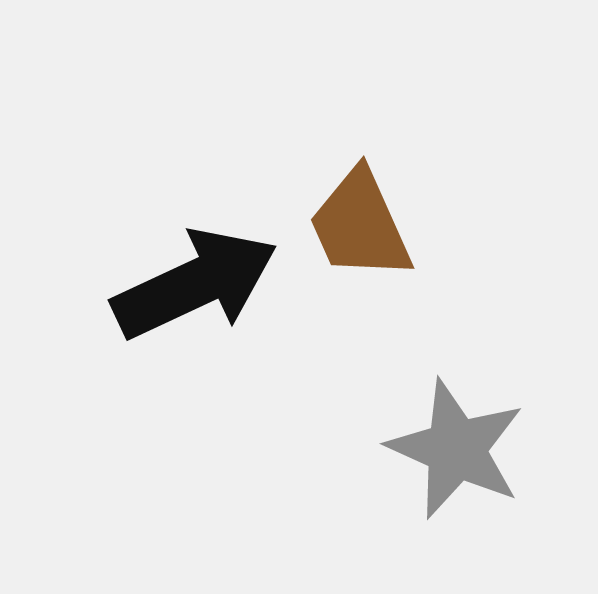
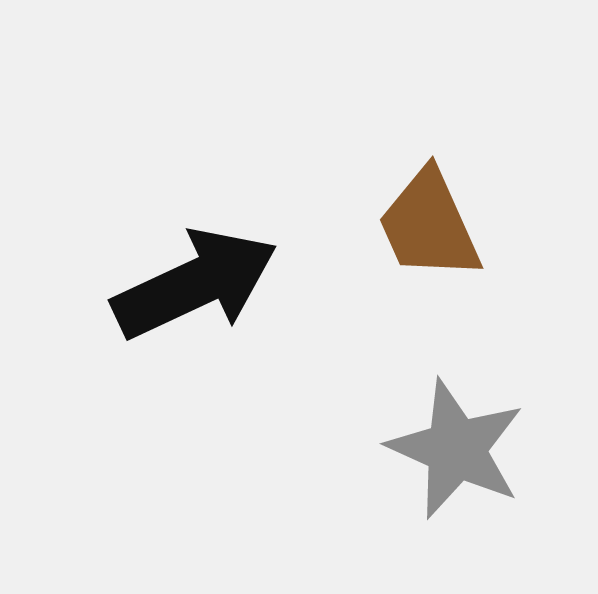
brown trapezoid: moved 69 px right
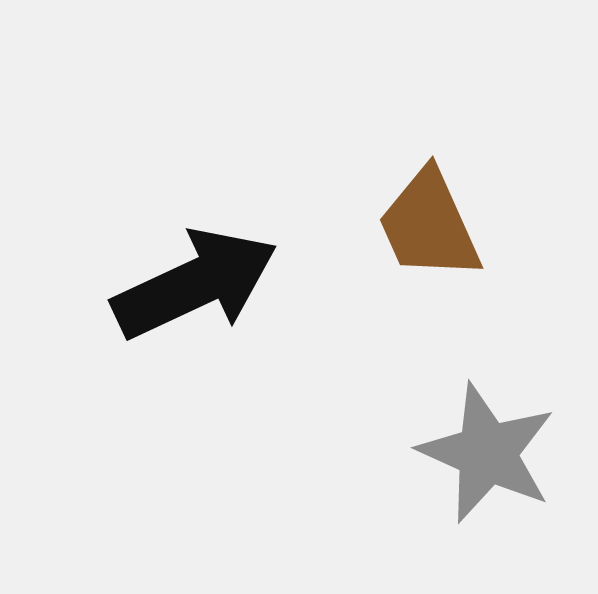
gray star: moved 31 px right, 4 px down
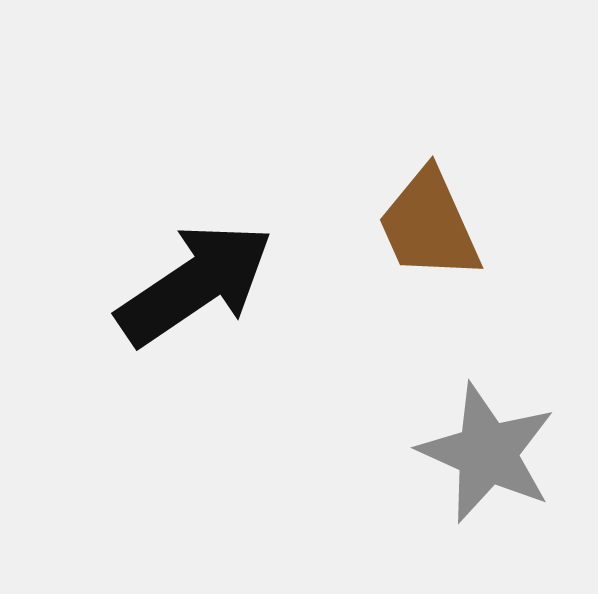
black arrow: rotated 9 degrees counterclockwise
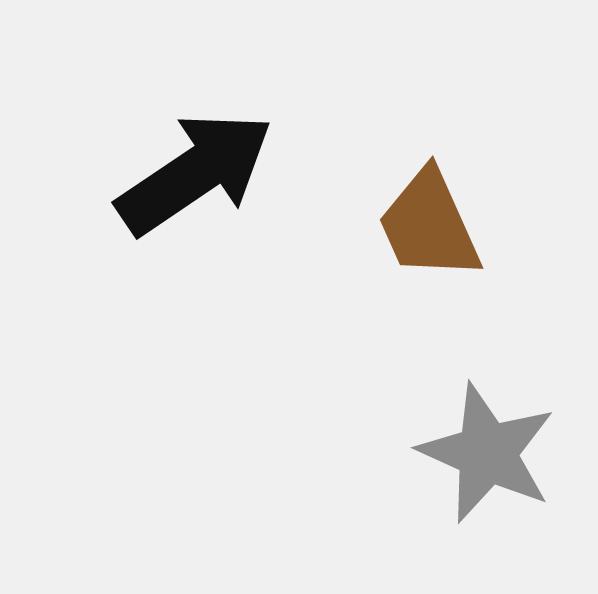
black arrow: moved 111 px up
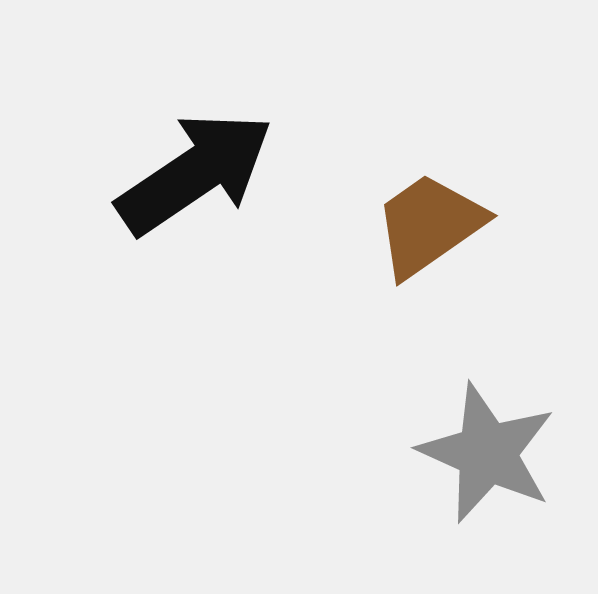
brown trapezoid: rotated 79 degrees clockwise
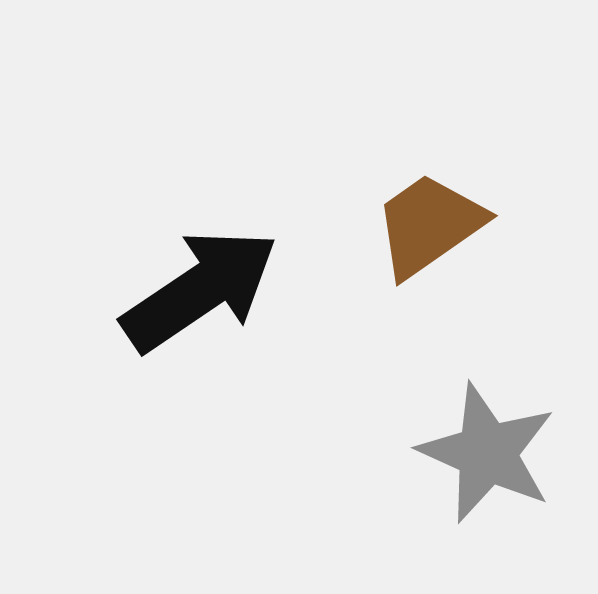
black arrow: moved 5 px right, 117 px down
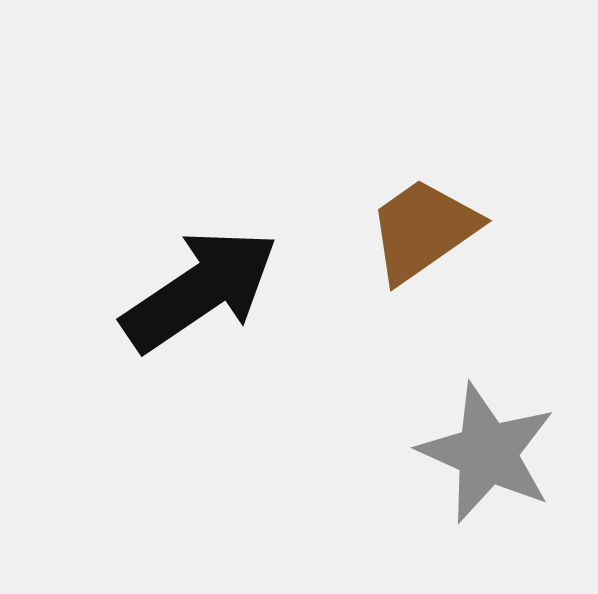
brown trapezoid: moved 6 px left, 5 px down
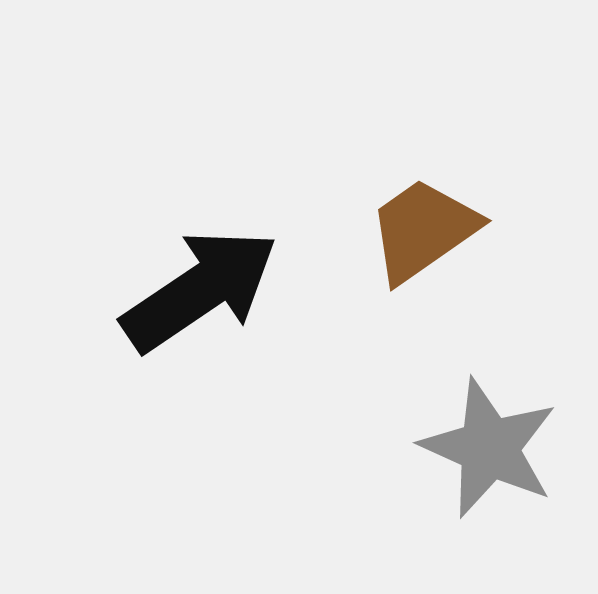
gray star: moved 2 px right, 5 px up
